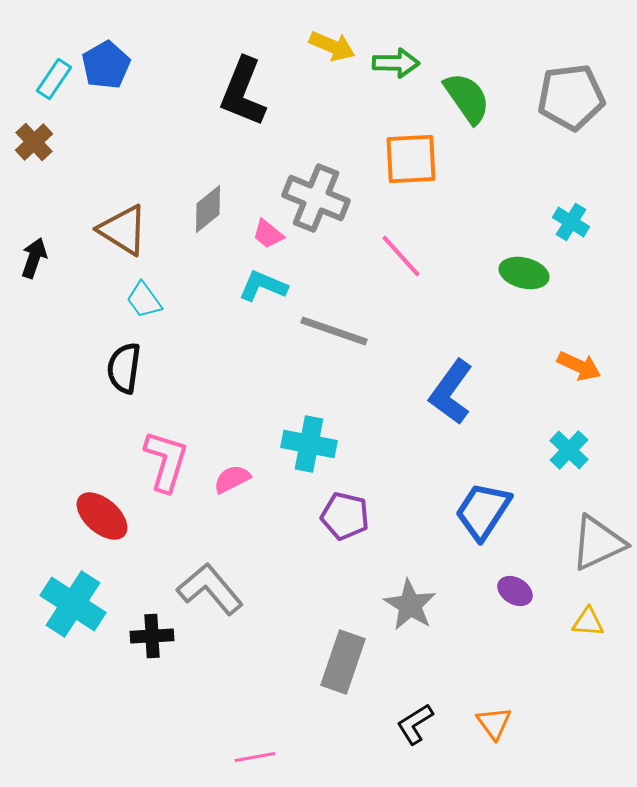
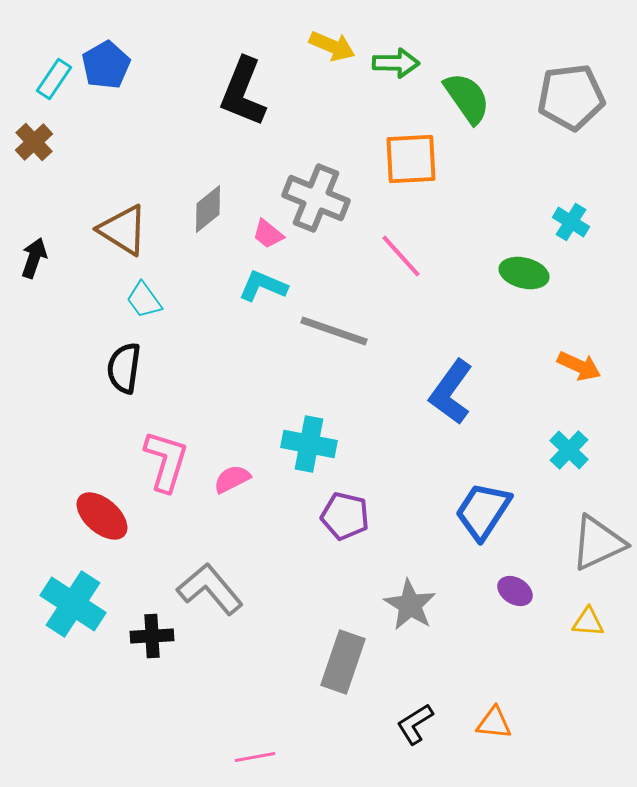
orange triangle at (494, 723): rotated 48 degrees counterclockwise
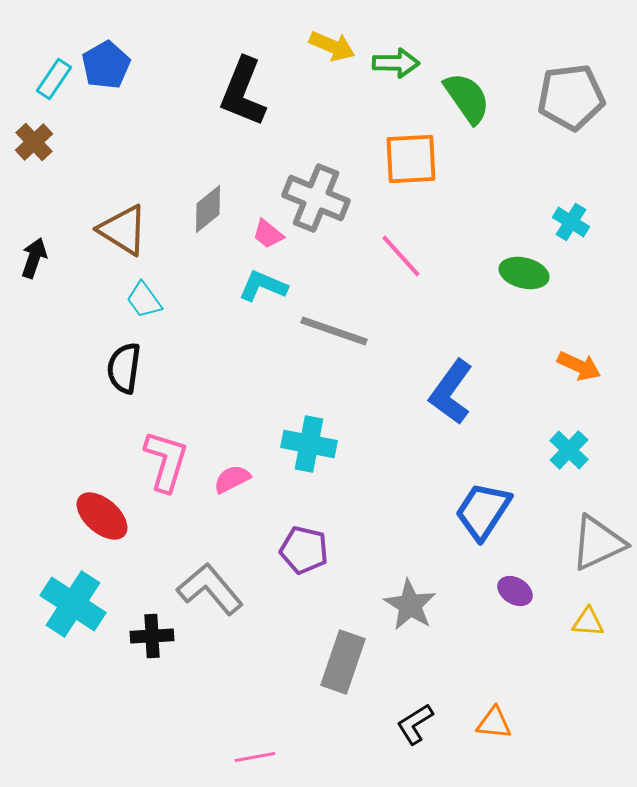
purple pentagon at (345, 516): moved 41 px left, 34 px down
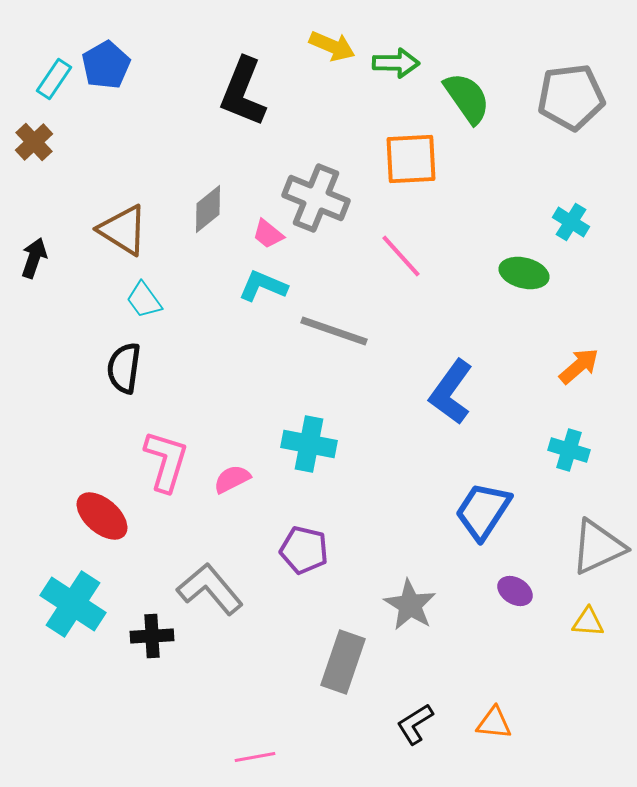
orange arrow at (579, 366): rotated 66 degrees counterclockwise
cyan cross at (569, 450): rotated 27 degrees counterclockwise
gray triangle at (598, 543): moved 4 px down
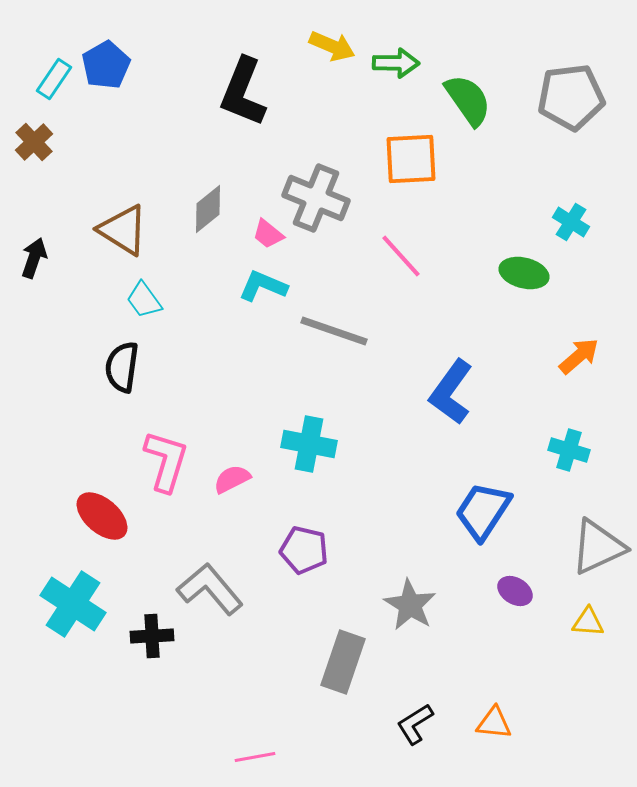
green semicircle at (467, 98): moved 1 px right, 2 px down
orange arrow at (579, 366): moved 10 px up
black semicircle at (124, 368): moved 2 px left, 1 px up
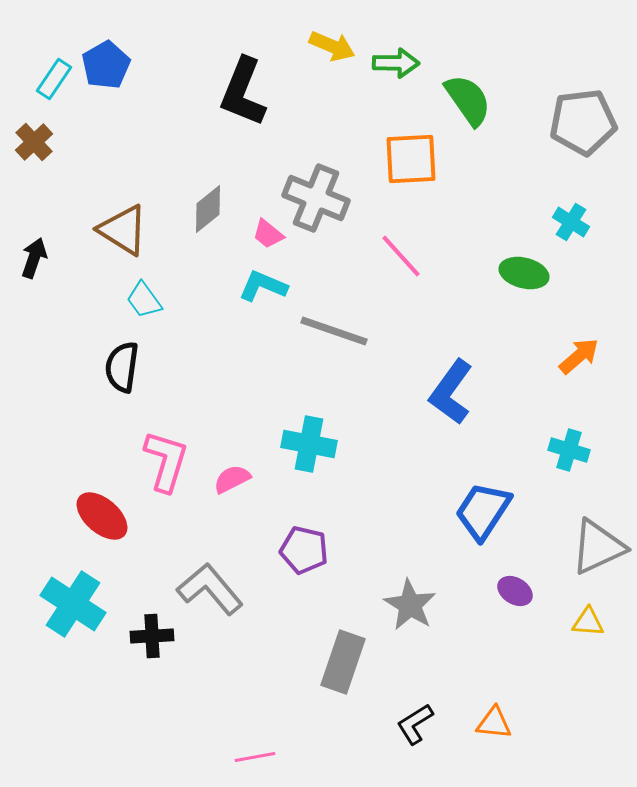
gray pentagon at (571, 97): moved 12 px right, 25 px down
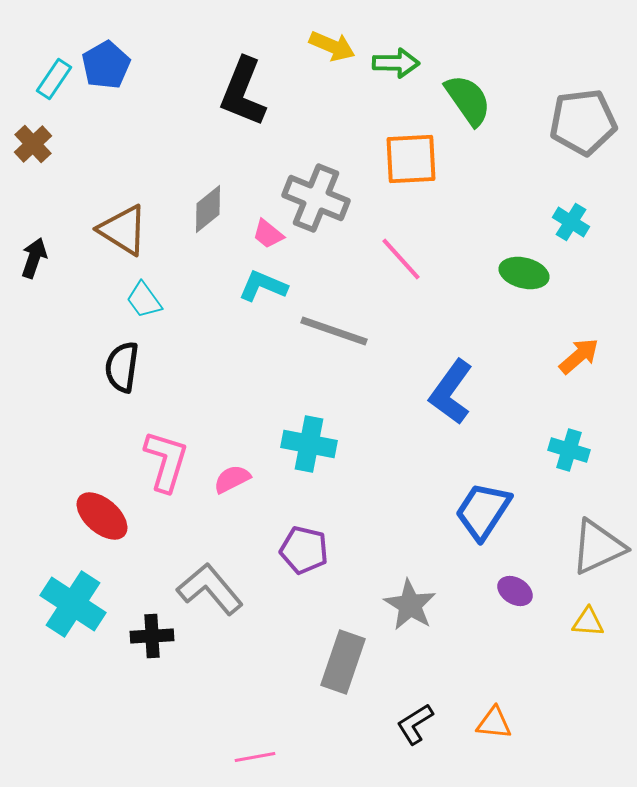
brown cross at (34, 142): moved 1 px left, 2 px down
pink line at (401, 256): moved 3 px down
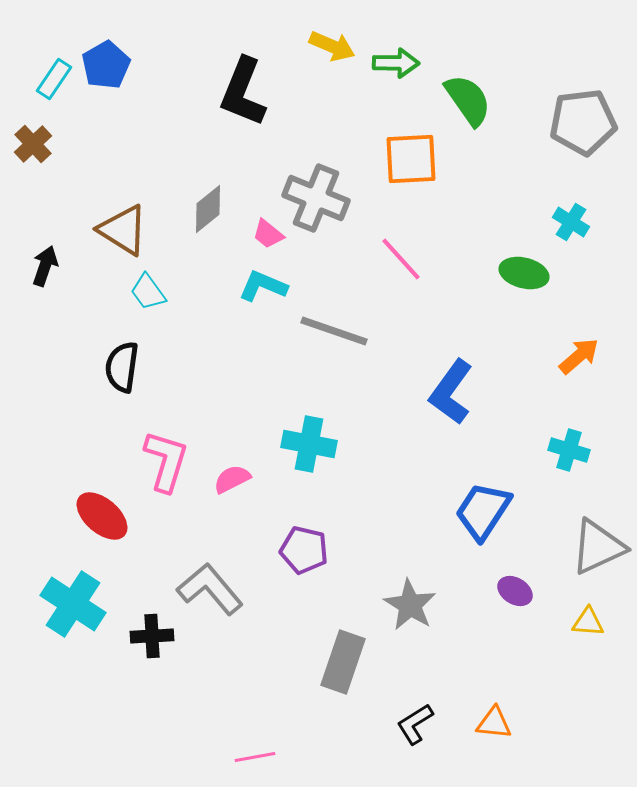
black arrow at (34, 258): moved 11 px right, 8 px down
cyan trapezoid at (144, 300): moved 4 px right, 8 px up
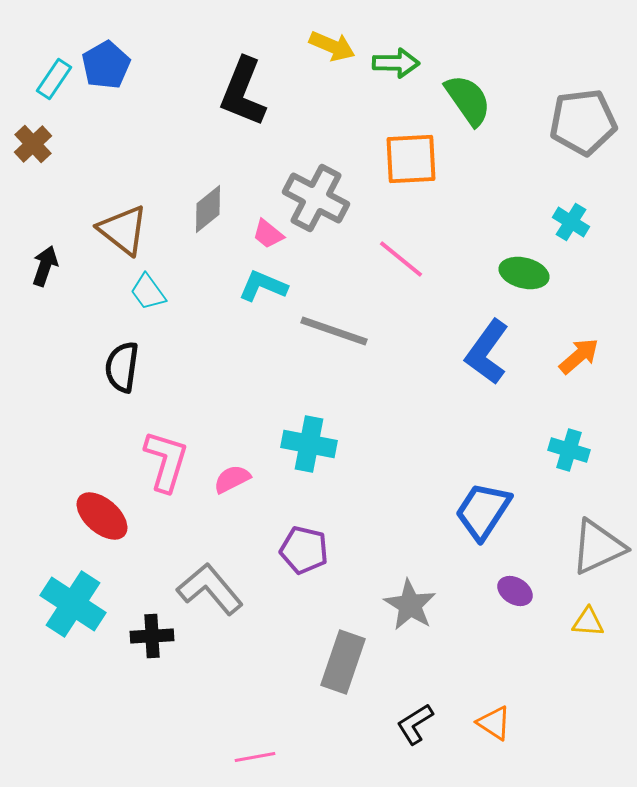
gray cross at (316, 198): rotated 6 degrees clockwise
brown triangle at (123, 230): rotated 6 degrees clockwise
pink line at (401, 259): rotated 9 degrees counterclockwise
blue L-shape at (451, 392): moved 36 px right, 40 px up
orange triangle at (494, 723): rotated 27 degrees clockwise
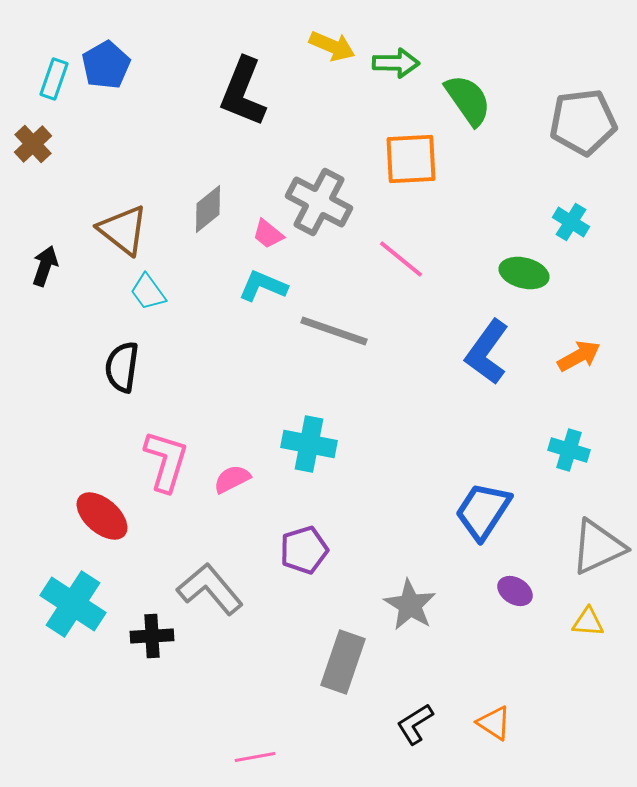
cyan rectangle at (54, 79): rotated 15 degrees counterclockwise
gray cross at (316, 198): moved 3 px right, 4 px down
orange arrow at (579, 356): rotated 12 degrees clockwise
purple pentagon at (304, 550): rotated 30 degrees counterclockwise
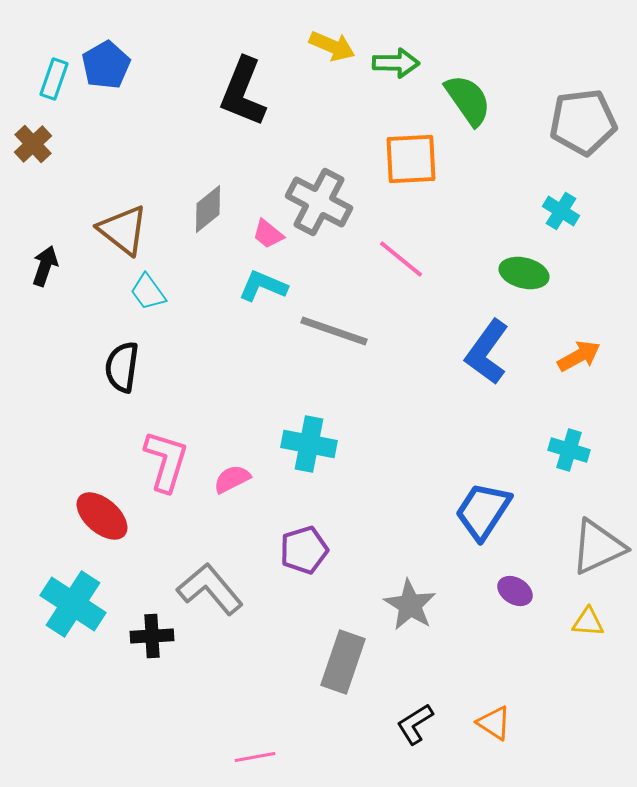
cyan cross at (571, 222): moved 10 px left, 11 px up
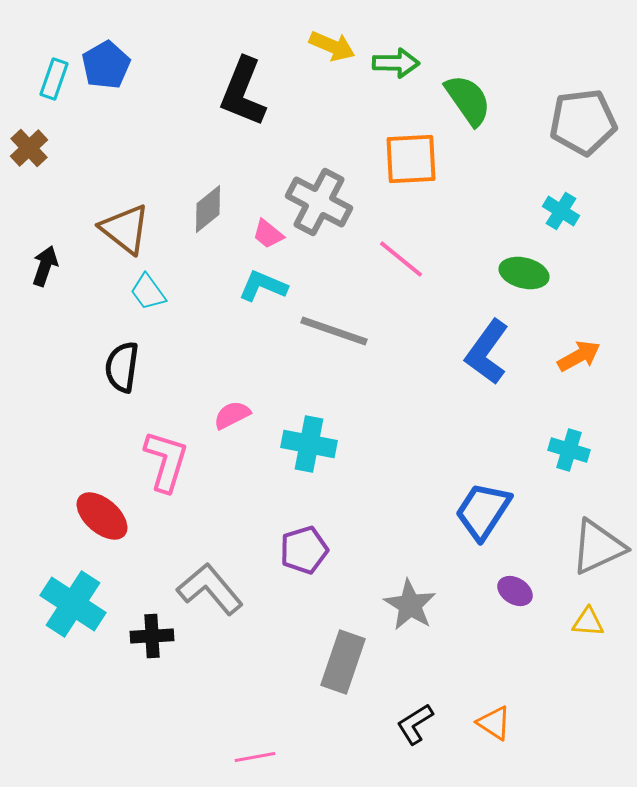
brown cross at (33, 144): moved 4 px left, 4 px down
brown triangle at (123, 230): moved 2 px right, 1 px up
pink semicircle at (232, 479): moved 64 px up
